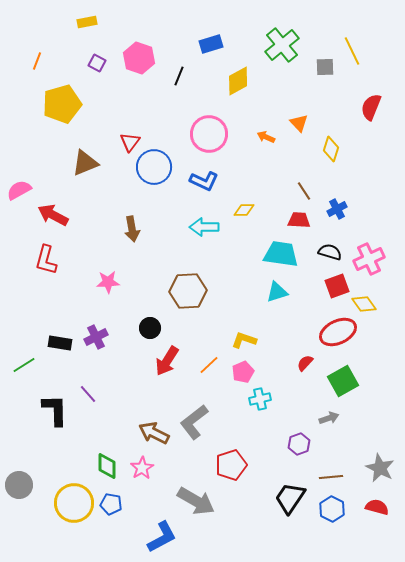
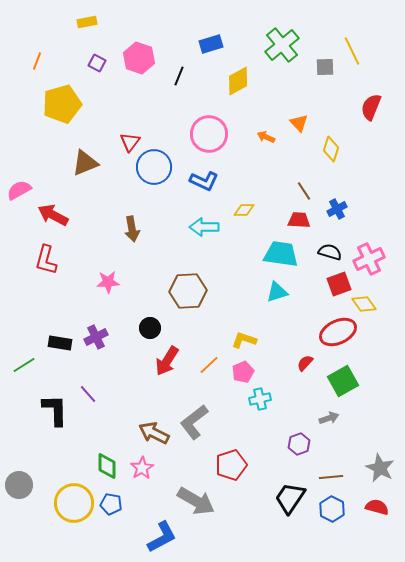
red square at (337, 286): moved 2 px right, 2 px up
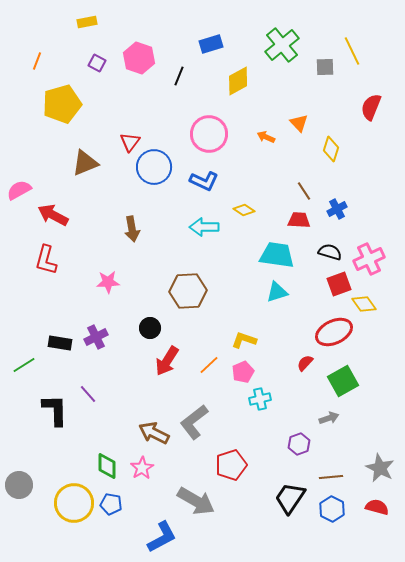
yellow diamond at (244, 210): rotated 35 degrees clockwise
cyan trapezoid at (281, 254): moved 4 px left, 1 px down
red ellipse at (338, 332): moved 4 px left
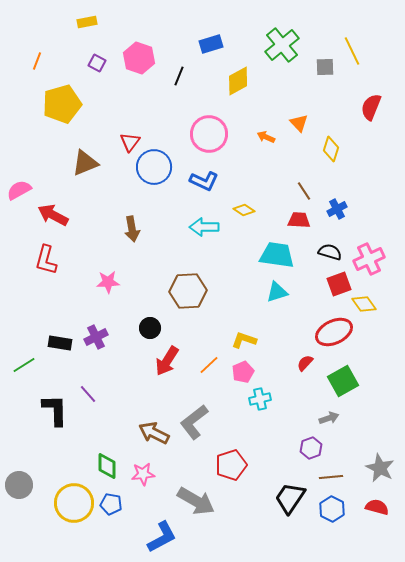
purple hexagon at (299, 444): moved 12 px right, 4 px down
pink star at (142, 468): moved 1 px right, 6 px down; rotated 25 degrees clockwise
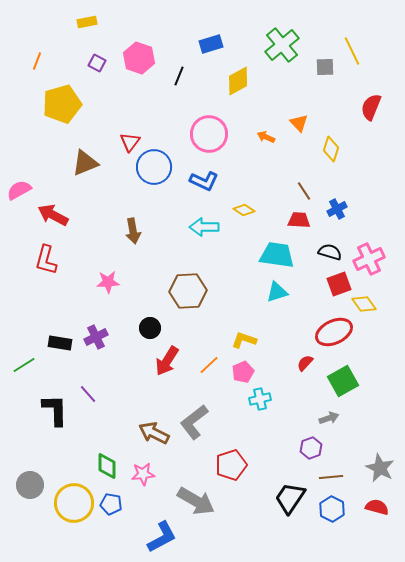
brown arrow at (132, 229): moved 1 px right, 2 px down
gray circle at (19, 485): moved 11 px right
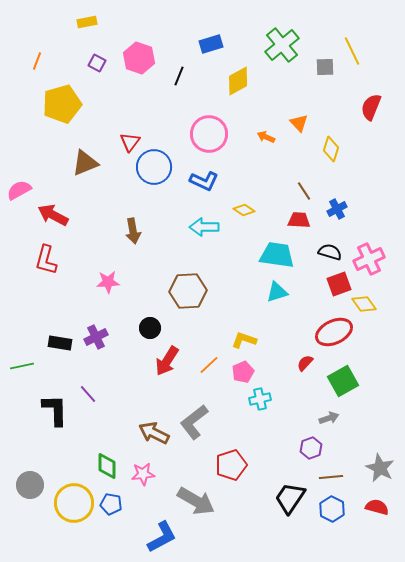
green line at (24, 365): moved 2 px left, 1 px down; rotated 20 degrees clockwise
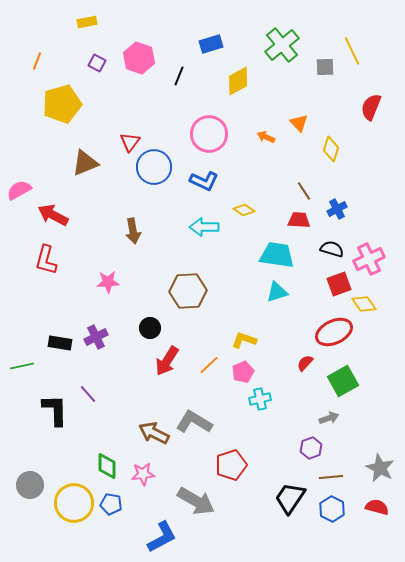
black semicircle at (330, 252): moved 2 px right, 3 px up
gray L-shape at (194, 422): rotated 69 degrees clockwise
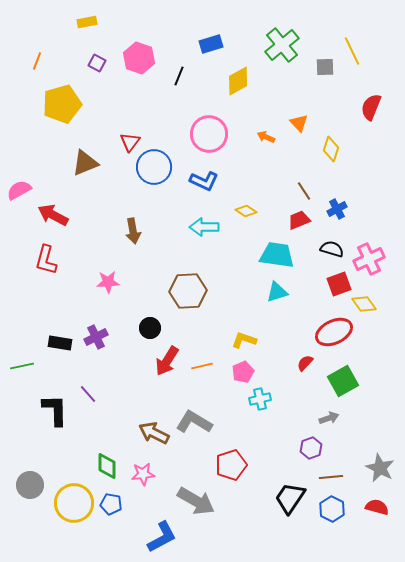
yellow diamond at (244, 210): moved 2 px right, 1 px down
red trapezoid at (299, 220): rotated 25 degrees counterclockwise
orange line at (209, 365): moved 7 px left, 1 px down; rotated 30 degrees clockwise
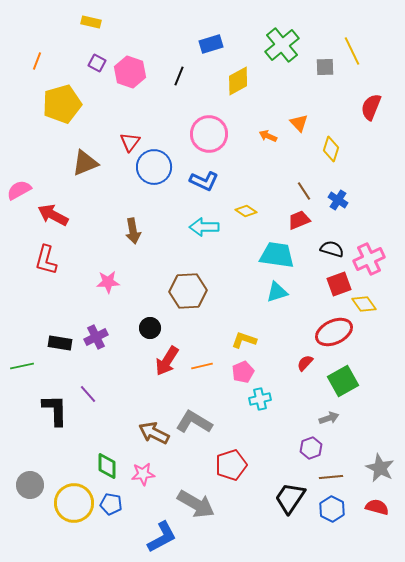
yellow rectangle at (87, 22): moved 4 px right; rotated 24 degrees clockwise
pink hexagon at (139, 58): moved 9 px left, 14 px down
orange arrow at (266, 137): moved 2 px right, 1 px up
blue cross at (337, 209): moved 1 px right, 9 px up; rotated 30 degrees counterclockwise
gray arrow at (196, 501): moved 3 px down
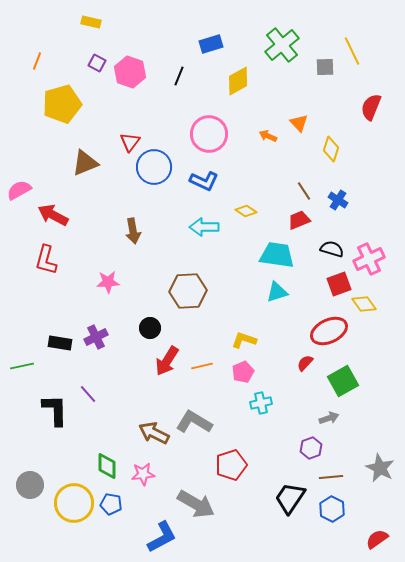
red ellipse at (334, 332): moved 5 px left, 1 px up
cyan cross at (260, 399): moved 1 px right, 4 px down
red semicircle at (377, 507): moved 32 px down; rotated 50 degrees counterclockwise
